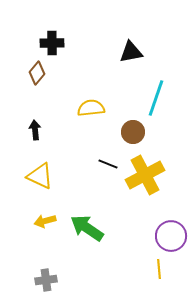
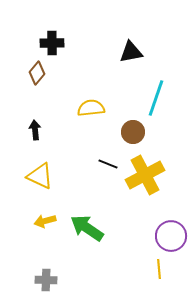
gray cross: rotated 10 degrees clockwise
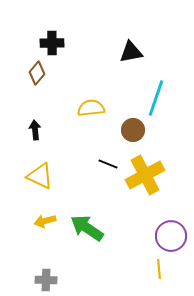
brown circle: moved 2 px up
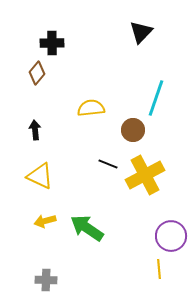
black triangle: moved 10 px right, 20 px up; rotated 35 degrees counterclockwise
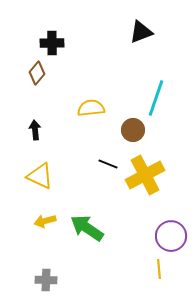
black triangle: rotated 25 degrees clockwise
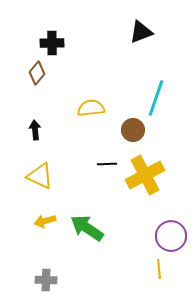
black line: moved 1 px left; rotated 24 degrees counterclockwise
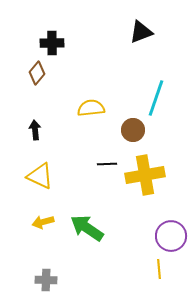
yellow cross: rotated 18 degrees clockwise
yellow arrow: moved 2 px left, 1 px down
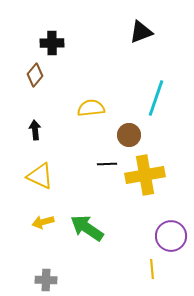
brown diamond: moved 2 px left, 2 px down
brown circle: moved 4 px left, 5 px down
yellow line: moved 7 px left
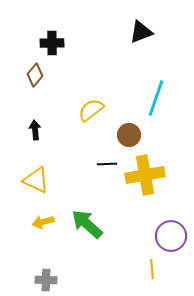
yellow semicircle: moved 2 px down; rotated 32 degrees counterclockwise
yellow triangle: moved 4 px left, 4 px down
green arrow: moved 4 px up; rotated 8 degrees clockwise
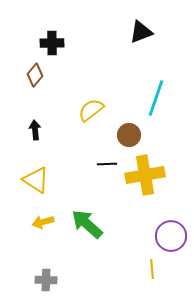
yellow triangle: rotated 8 degrees clockwise
